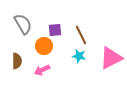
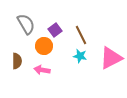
gray semicircle: moved 3 px right
purple square: rotated 32 degrees counterclockwise
cyan star: moved 1 px right
pink arrow: rotated 35 degrees clockwise
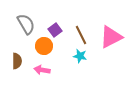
pink triangle: moved 21 px up
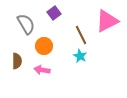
purple square: moved 1 px left, 17 px up
pink triangle: moved 4 px left, 16 px up
cyan star: rotated 16 degrees clockwise
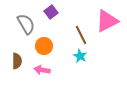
purple square: moved 3 px left, 1 px up
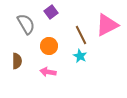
pink triangle: moved 4 px down
orange circle: moved 5 px right
pink arrow: moved 6 px right, 2 px down
